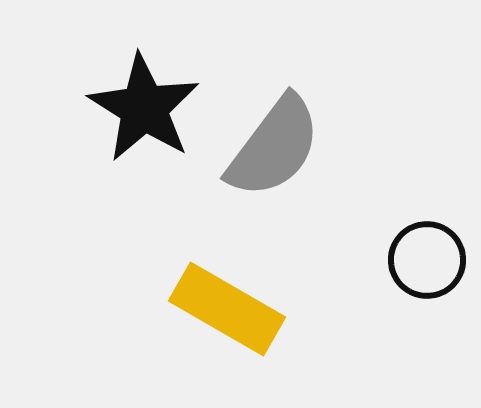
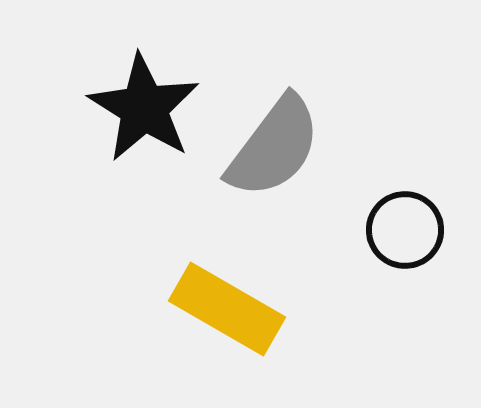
black circle: moved 22 px left, 30 px up
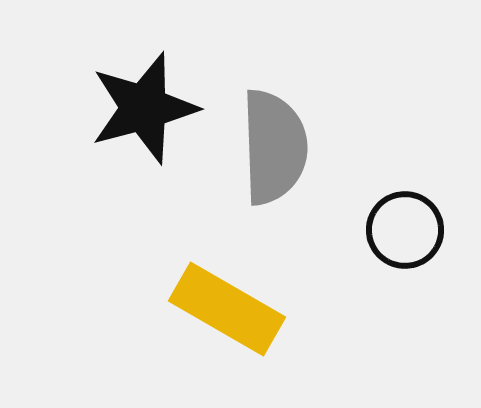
black star: rotated 25 degrees clockwise
gray semicircle: rotated 39 degrees counterclockwise
